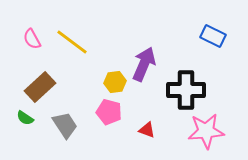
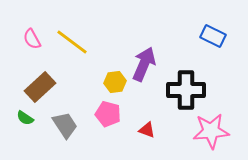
pink pentagon: moved 1 px left, 2 px down
pink star: moved 5 px right
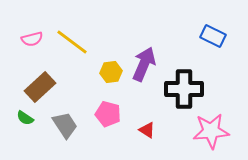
pink semicircle: rotated 75 degrees counterclockwise
yellow hexagon: moved 4 px left, 10 px up
black cross: moved 2 px left, 1 px up
red triangle: rotated 12 degrees clockwise
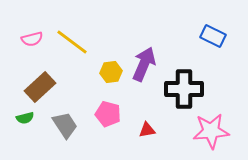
green semicircle: rotated 48 degrees counterclockwise
red triangle: rotated 42 degrees counterclockwise
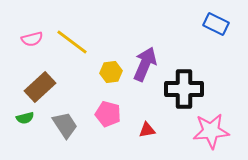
blue rectangle: moved 3 px right, 12 px up
purple arrow: moved 1 px right
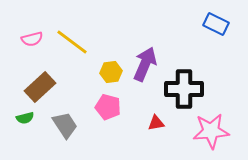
pink pentagon: moved 7 px up
red triangle: moved 9 px right, 7 px up
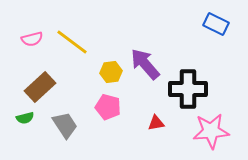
purple arrow: rotated 64 degrees counterclockwise
black cross: moved 4 px right
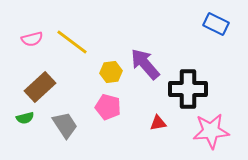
red triangle: moved 2 px right
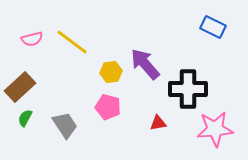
blue rectangle: moved 3 px left, 3 px down
brown rectangle: moved 20 px left
green semicircle: rotated 132 degrees clockwise
pink star: moved 4 px right, 2 px up
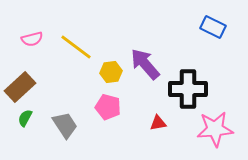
yellow line: moved 4 px right, 5 px down
